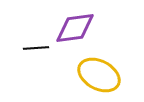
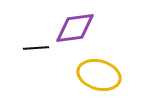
yellow ellipse: rotated 12 degrees counterclockwise
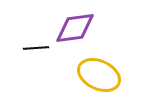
yellow ellipse: rotated 9 degrees clockwise
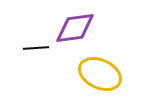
yellow ellipse: moved 1 px right, 1 px up
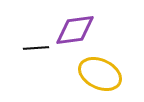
purple diamond: moved 2 px down
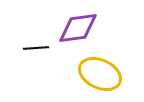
purple diamond: moved 3 px right, 2 px up
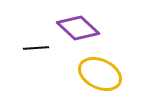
purple diamond: rotated 51 degrees clockwise
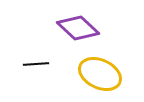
black line: moved 16 px down
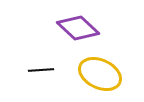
black line: moved 5 px right, 6 px down
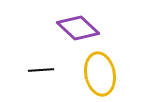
yellow ellipse: rotated 54 degrees clockwise
